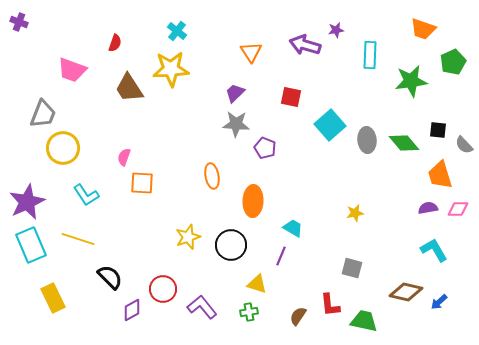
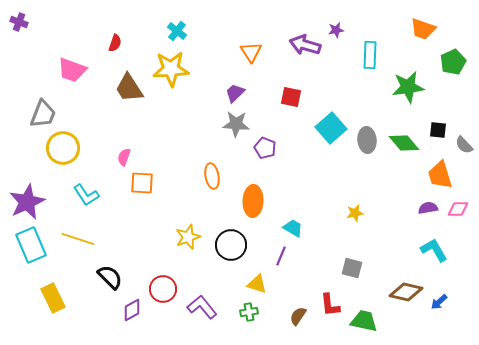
green star at (411, 81): moved 3 px left, 6 px down
cyan square at (330, 125): moved 1 px right, 3 px down
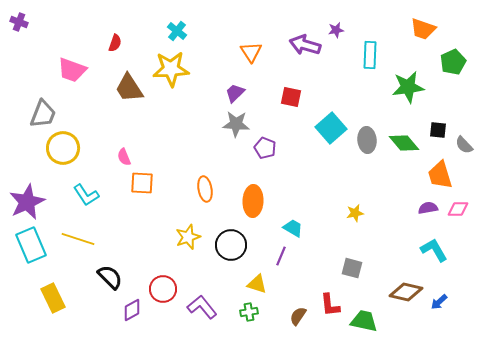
pink semicircle at (124, 157): rotated 42 degrees counterclockwise
orange ellipse at (212, 176): moved 7 px left, 13 px down
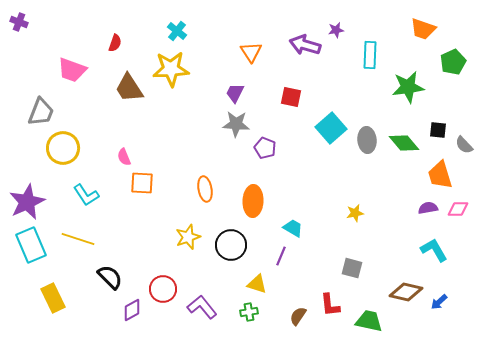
purple trapezoid at (235, 93): rotated 20 degrees counterclockwise
gray trapezoid at (43, 114): moved 2 px left, 2 px up
green trapezoid at (364, 321): moved 5 px right
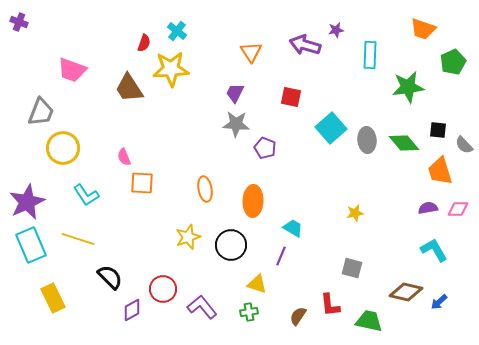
red semicircle at (115, 43): moved 29 px right
orange trapezoid at (440, 175): moved 4 px up
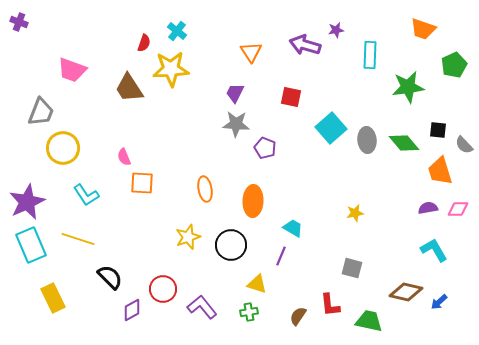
green pentagon at (453, 62): moved 1 px right, 3 px down
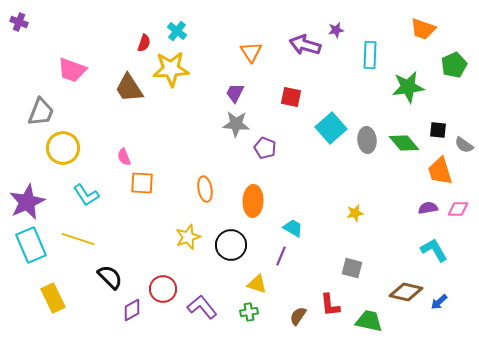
gray semicircle at (464, 145): rotated 12 degrees counterclockwise
